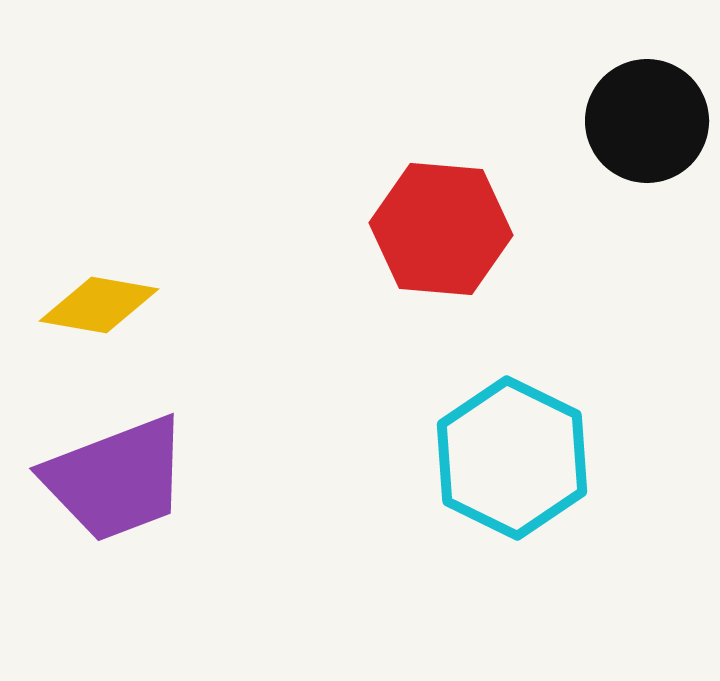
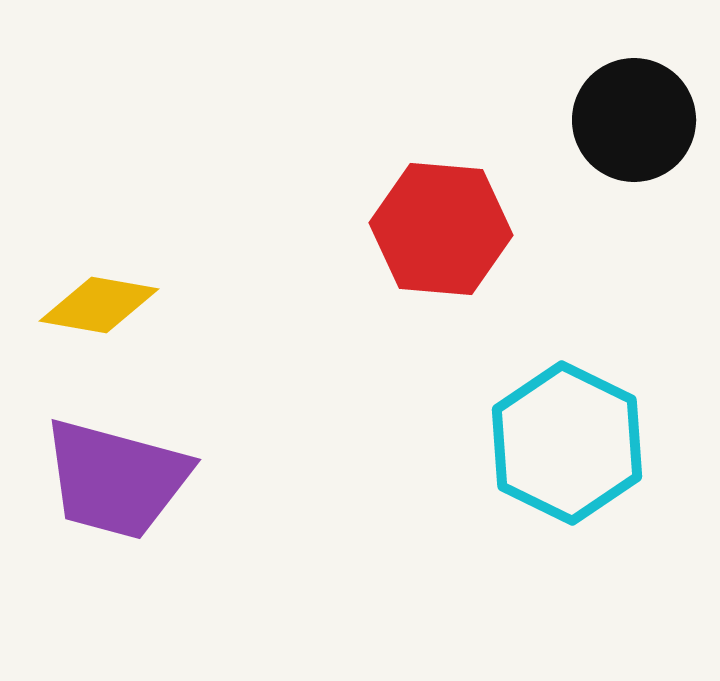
black circle: moved 13 px left, 1 px up
cyan hexagon: moved 55 px right, 15 px up
purple trapezoid: rotated 36 degrees clockwise
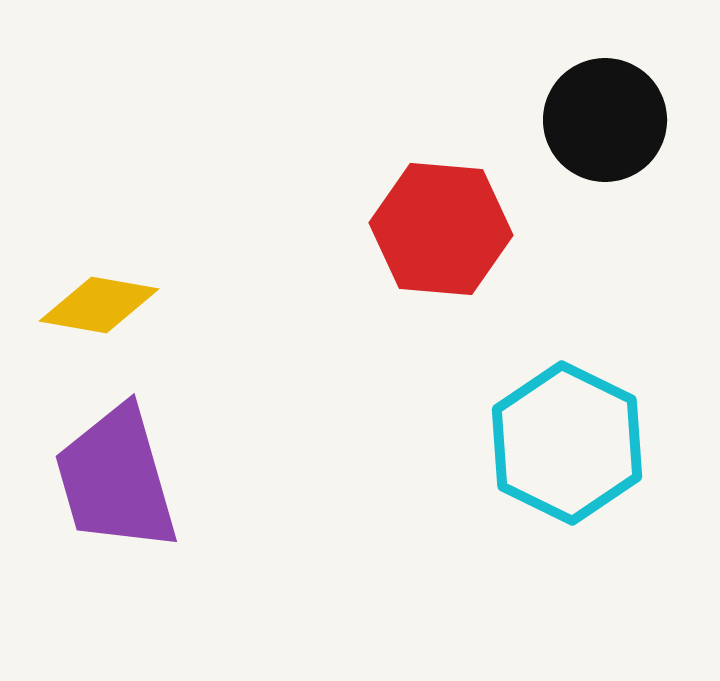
black circle: moved 29 px left
purple trapezoid: rotated 59 degrees clockwise
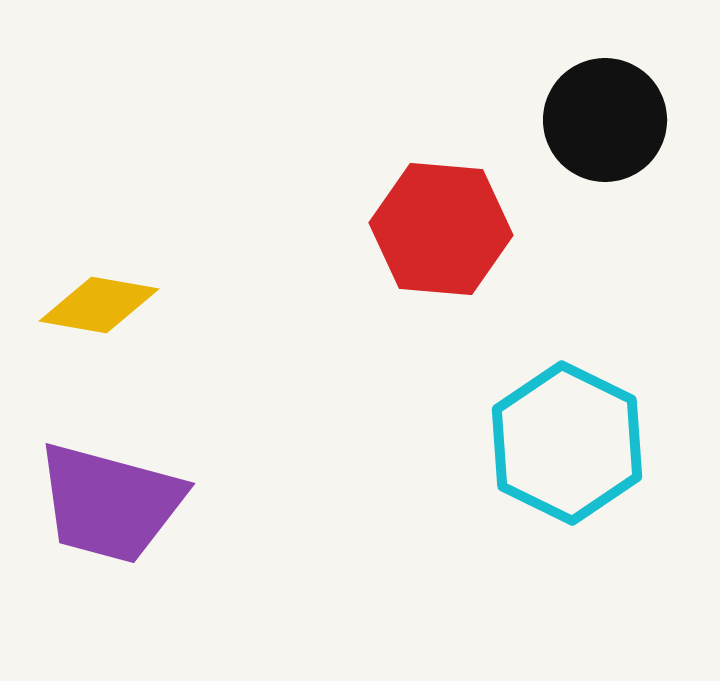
purple trapezoid: moved 6 px left, 24 px down; rotated 59 degrees counterclockwise
